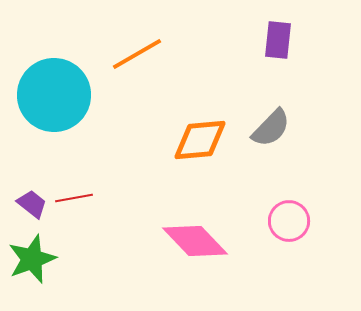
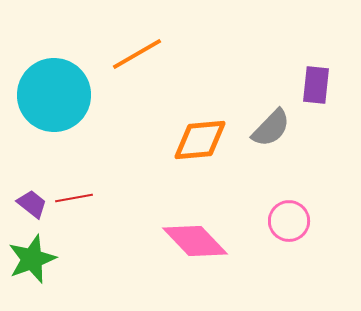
purple rectangle: moved 38 px right, 45 px down
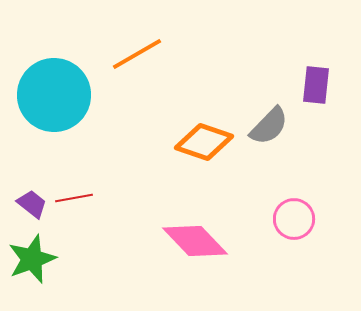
gray semicircle: moved 2 px left, 2 px up
orange diamond: moved 4 px right, 2 px down; rotated 24 degrees clockwise
pink circle: moved 5 px right, 2 px up
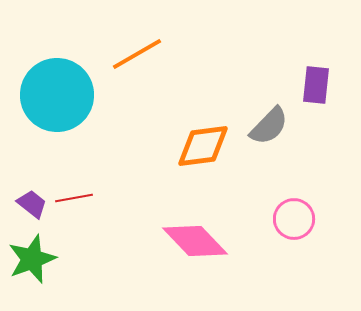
cyan circle: moved 3 px right
orange diamond: moved 1 px left, 4 px down; rotated 26 degrees counterclockwise
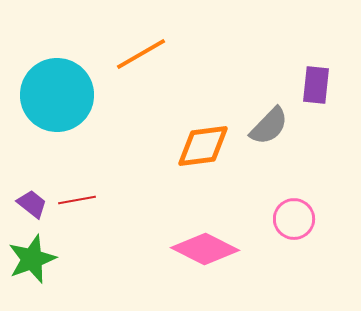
orange line: moved 4 px right
red line: moved 3 px right, 2 px down
pink diamond: moved 10 px right, 8 px down; rotated 20 degrees counterclockwise
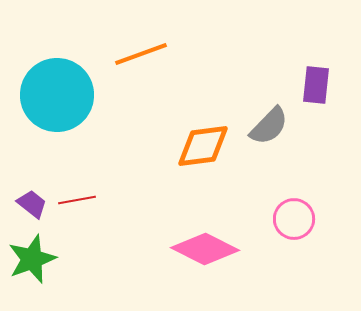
orange line: rotated 10 degrees clockwise
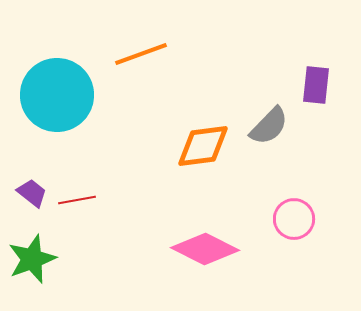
purple trapezoid: moved 11 px up
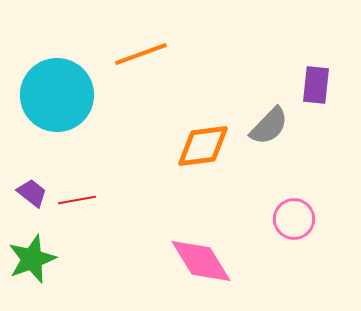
pink diamond: moved 4 px left, 12 px down; rotated 32 degrees clockwise
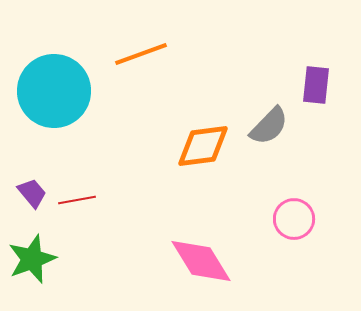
cyan circle: moved 3 px left, 4 px up
purple trapezoid: rotated 12 degrees clockwise
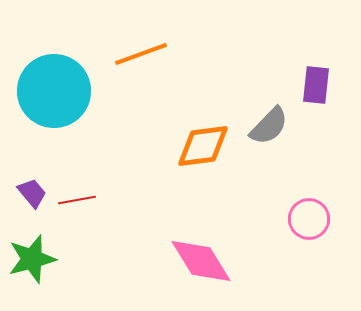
pink circle: moved 15 px right
green star: rotated 6 degrees clockwise
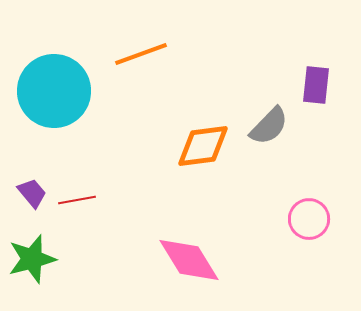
pink diamond: moved 12 px left, 1 px up
